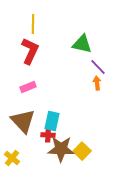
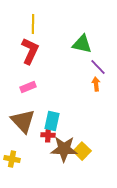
orange arrow: moved 1 px left, 1 px down
brown star: moved 3 px right
yellow cross: moved 1 px down; rotated 28 degrees counterclockwise
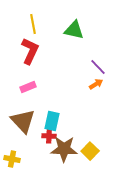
yellow line: rotated 12 degrees counterclockwise
green triangle: moved 8 px left, 14 px up
orange arrow: rotated 64 degrees clockwise
red cross: moved 1 px right, 1 px down
yellow square: moved 8 px right
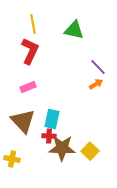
cyan rectangle: moved 2 px up
brown star: moved 2 px left, 1 px up
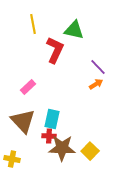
red L-shape: moved 25 px right, 1 px up
pink rectangle: rotated 21 degrees counterclockwise
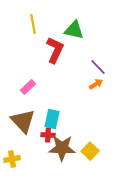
red cross: moved 1 px left, 1 px up
yellow cross: rotated 21 degrees counterclockwise
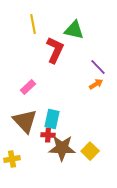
brown triangle: moved 2 px right
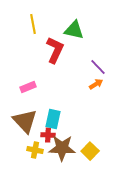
pink rectangle: rotated 21 degrees clockwise
cyan rectangle: moved 1 px right
yellow cross: moved 23 px right, 9 px up; rotated 21 degrees clockwise
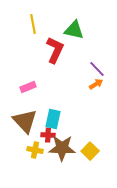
purple line: moved 1 px left, 2 px down
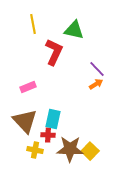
red L-shape: moved 1 px left, 2 px down
brown star: moved 8 px right, 1 px down
